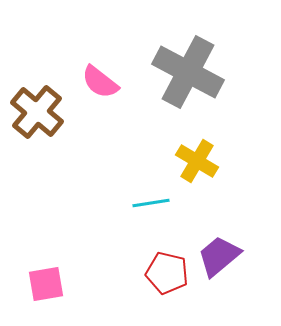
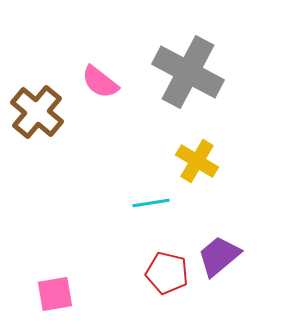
pink square: moved 9 px right, 10 px down
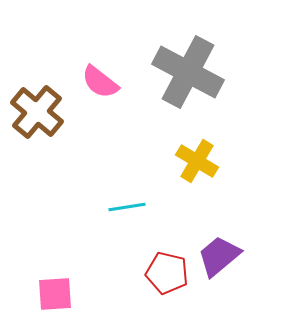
cyan line: moved 24 px left, 4 px down
pink square: rotated 6 degrees clockwise
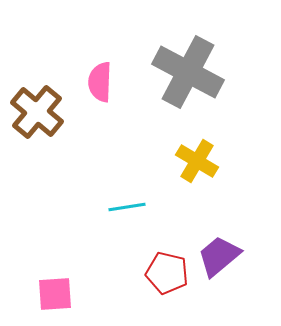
pink semicircle: rotated 54 degrees clockwise
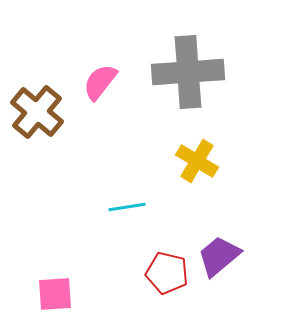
gray cross: rotated 32 degrees counterclockwise
pink semicircle: rotated 36 degrees clockwise
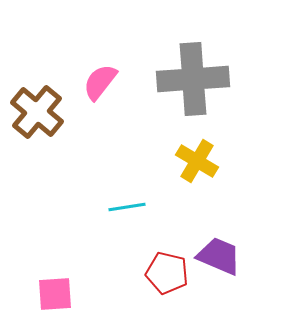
gray cross: moved 5 px right, 7 px down
purple trapezoid: rotated 63 degrees clockwise
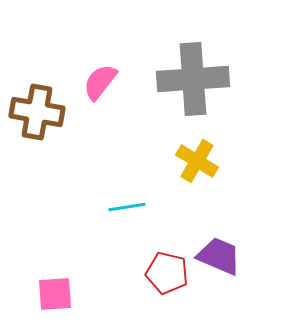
brown cross: rotated 30 degrees counterclockwise
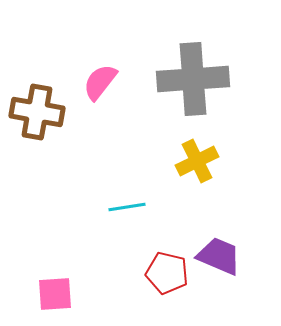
yellow cross: rotated 33 degrees clockwise
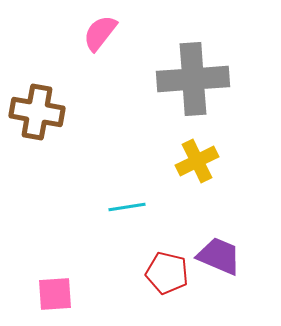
pink semicircle: moved 49 px up
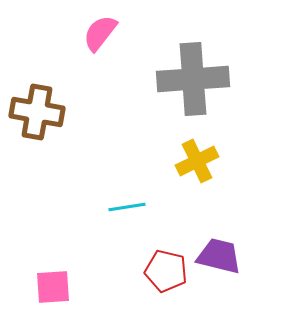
purple trapezoid: rotated 9 degrees counterclockwise
red pentagon: moved 1 px left, 2 px up
pink square: moved 2 px left, 7 px up
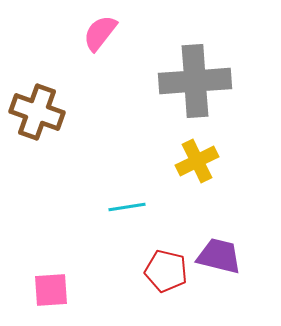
gray cross: moved 2 px right, 2 px down
brown cross: rotated 10 degrees clockwise
pink square: moved 2 px left, 3 px down
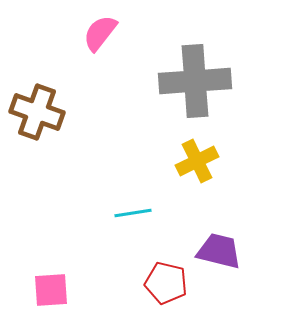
cyan line: moved 6 px right, 6 px down
purple trapezoid: moved 5 px up
red pentagon: moved 12 px down
